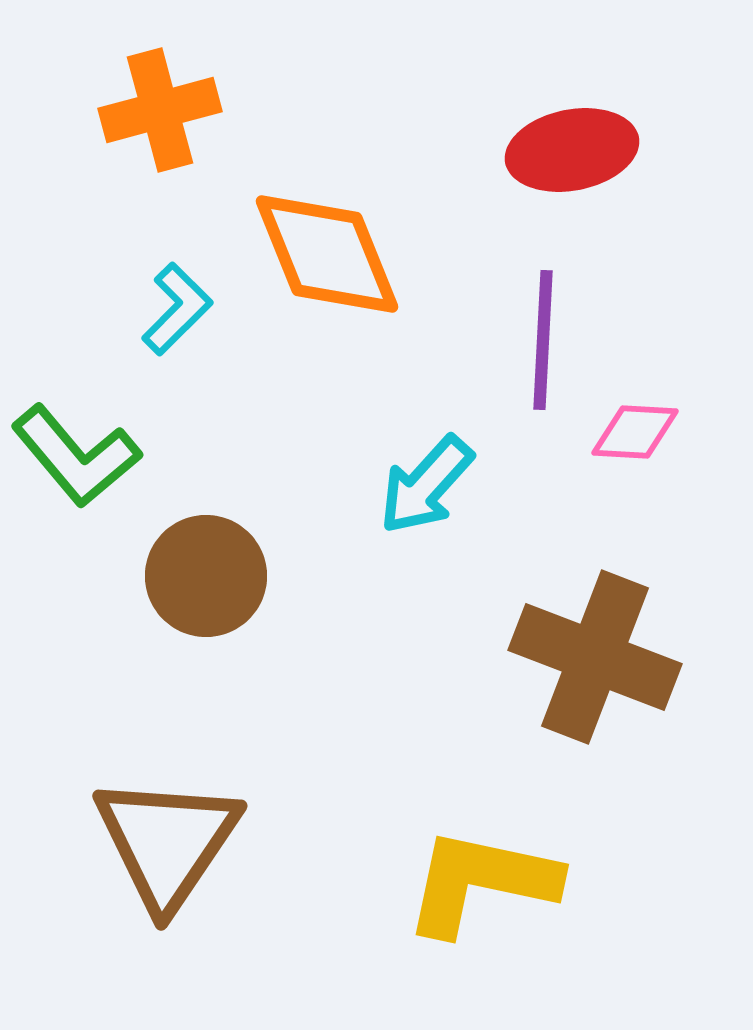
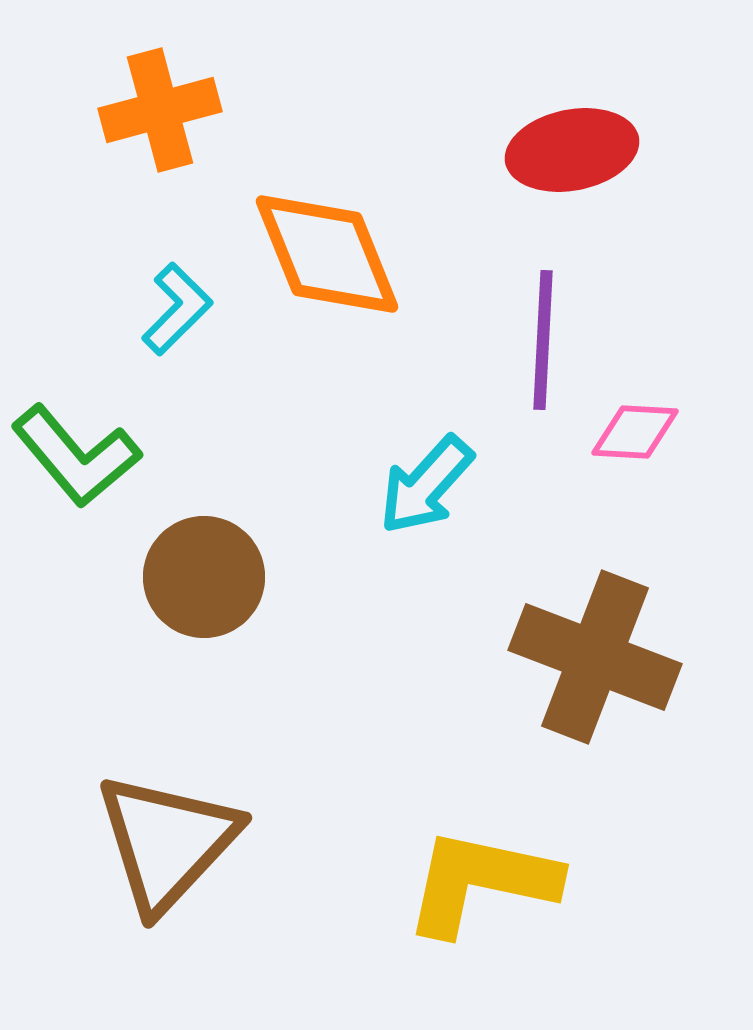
brown circle: moved 2 px left, 1 px down
brown triangle: rotated 9 degrees clockwise
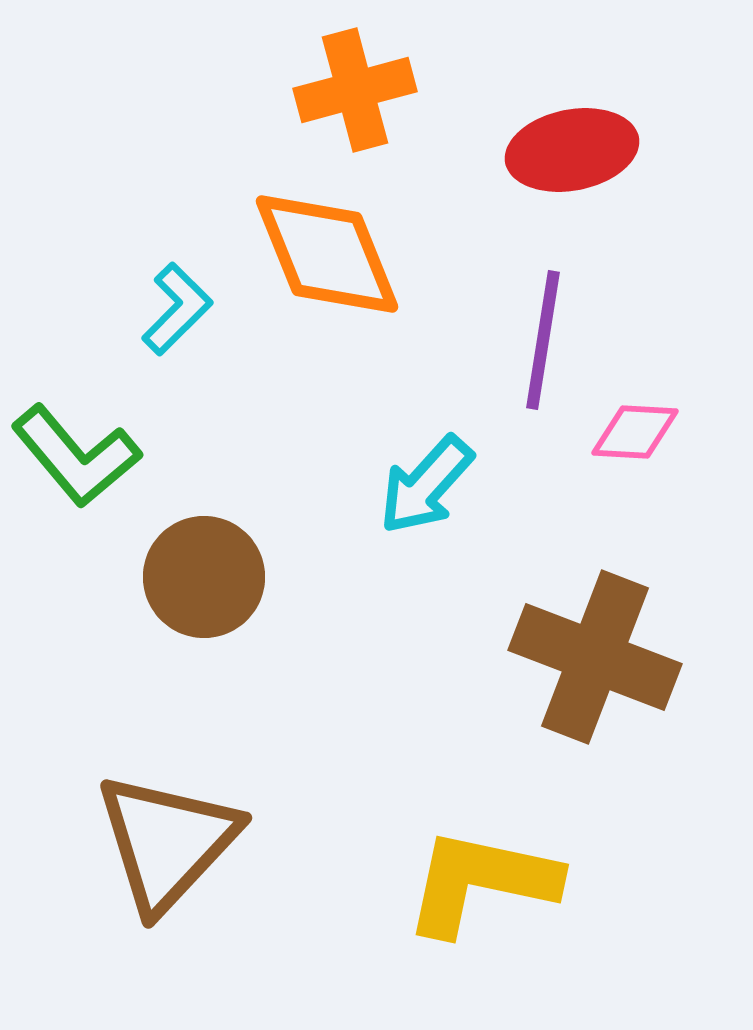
orange cross: moved 195 px right, 20 px up
purple line: rotated 6 degrees clockwise
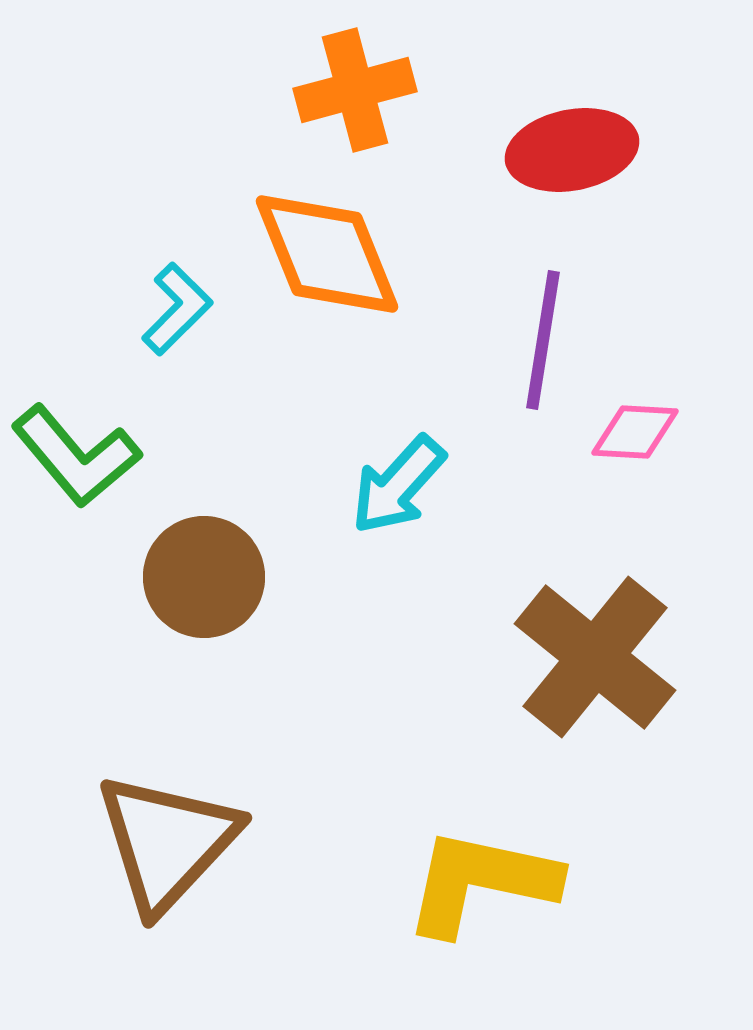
cyan arrow: moved 28 px left
brown cross: rotated 18 degrees clockwise
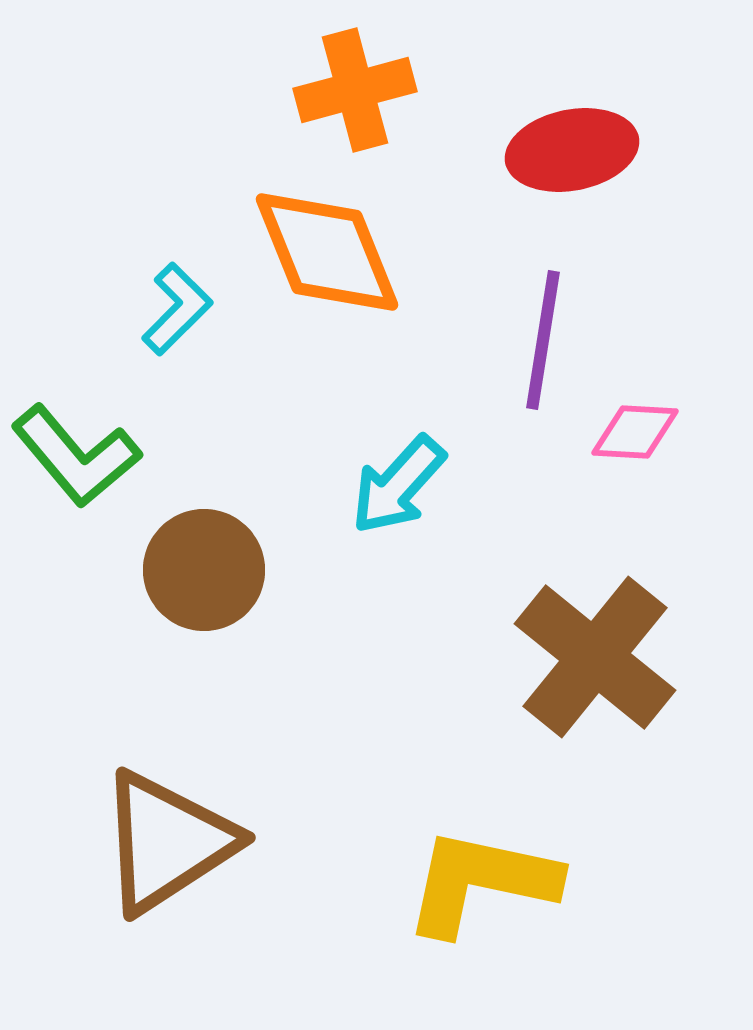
orange diamond: moved 2 px up
brown circle: moved 7 px up
brown triangle: rotated 14 degrees clockwise
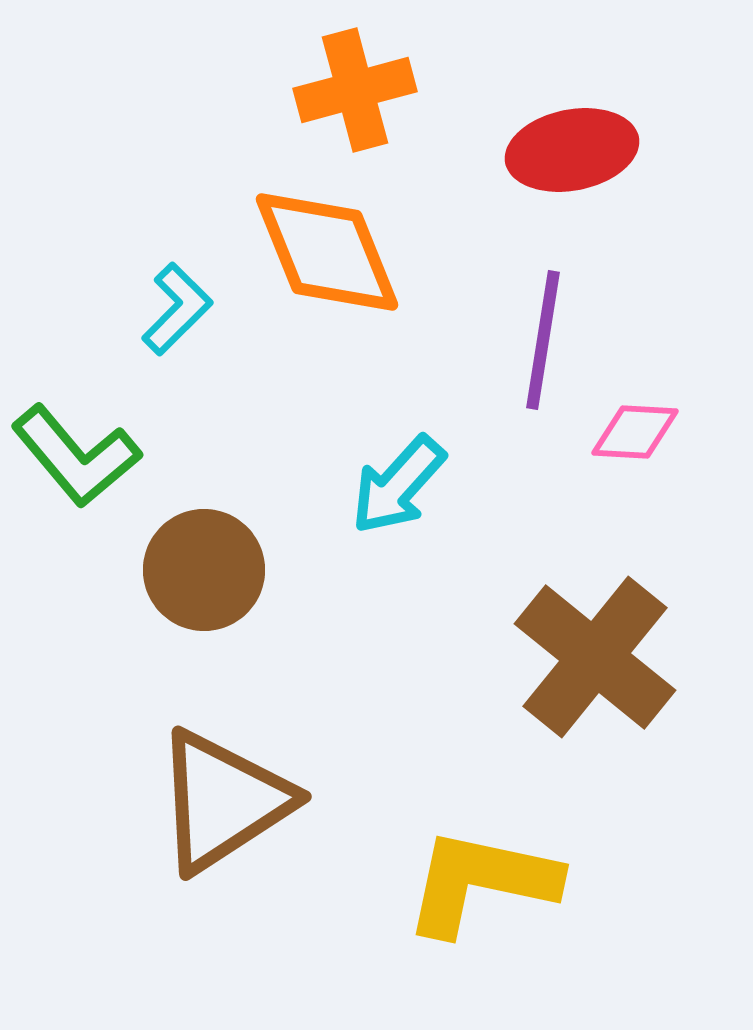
brown triangle: moved 56 px right, 41 px up
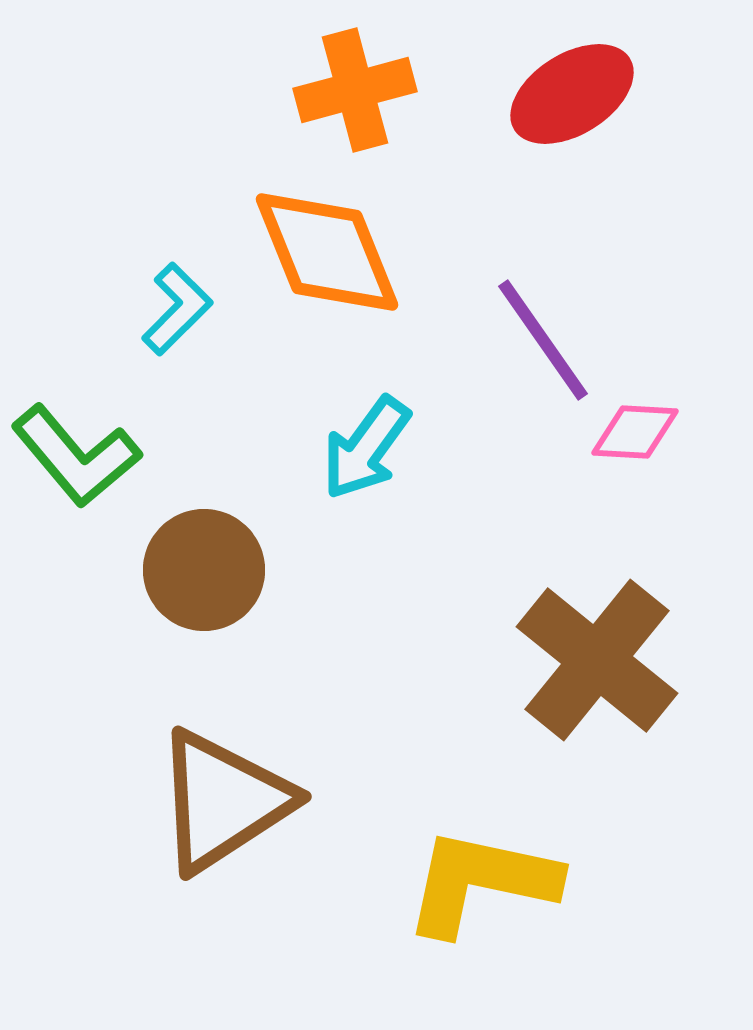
red ellipse: moved 56 px up; rotated 21 degrees counterclockwise
purple line: rotated 44 degrees counterclockwise
cyan arrow: moved 32 px left, 37 px up; rotated 6 degrees counterclockwise
brown cross: moved 2 px right, 3 px down
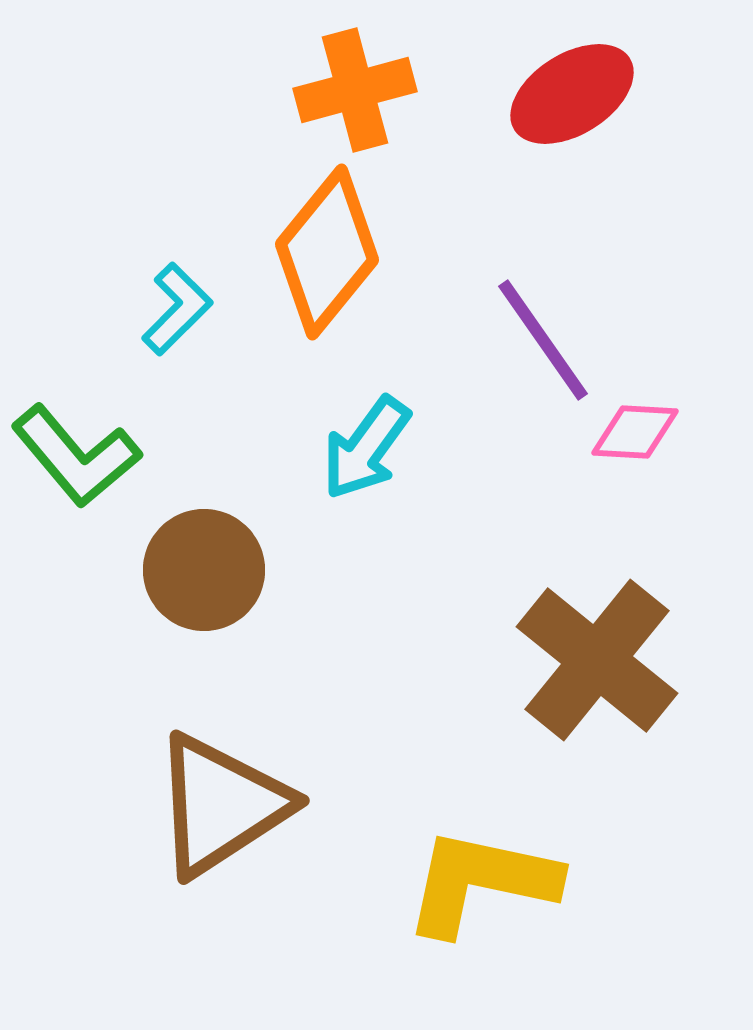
orange diamond: rotated 61 degrees clockwise
brown triangle: moved 2 px left, 4 px down
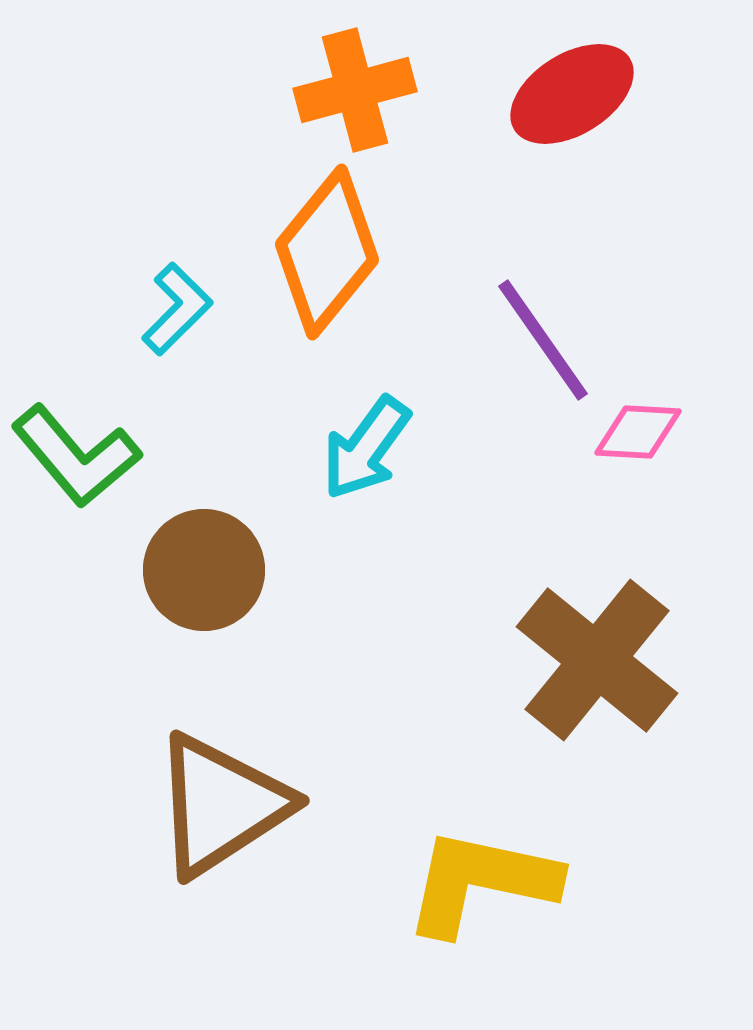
pink diamond: moved 3 px right
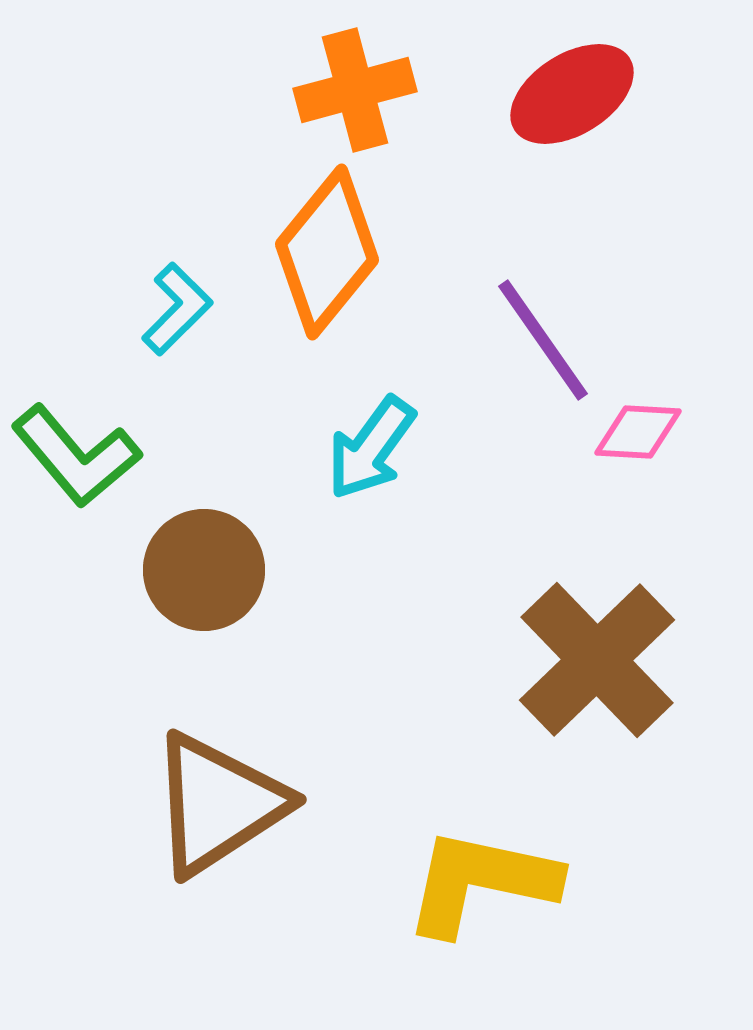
cyan arrow: moved 5 px right
brown cross: rotated 7 degrees clockwise
brown triangle: moved 3 px left, 1 px up
